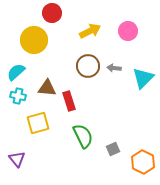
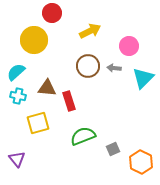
pink circle: moved 1 px right, 15 px down
green semicircle: rotated 85 degrees counterclockwise
orange hexagon: moved 2 px left
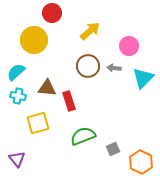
yellow arrow: rotated 15 degrees counterclockwise
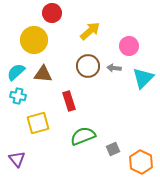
brown triangle: moved 4 px left, 14 px up
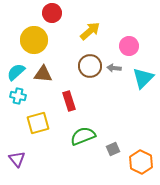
brown circle: moved 2 px right
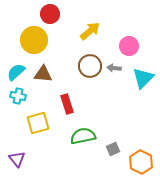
red circle: moved 2 px left, 1 px down
red rectangle: moved 2 px left, 3 px down
green semicircle: rotated 10 degrees clockwise
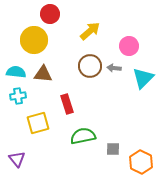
cyan semicircle: rotated 48 degrees clockwise
cyan cross: rotated 21 degrees counterclockwise
gray square: rotated 24 degrees clockwise
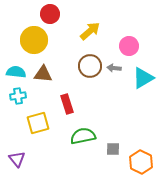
cyan triangle: rotated 15 degrees clockwise
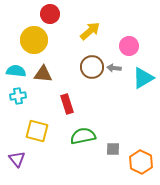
brown circle: moved 2 px right, 1 px down
cyan semicircle: moved 1 px up
yellow square: moved 1 px left, 8 px down; rotated 30 degrees clockwise
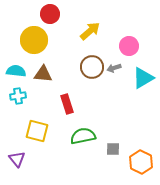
gray arrow: rotated 24 degrees counterclockwise
